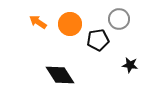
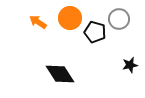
orange circle: moved 6 px up
black pentagon: moved 3 px left, 8 px up; rotated 25 degrees clockwise
black star: rotated 21 degrees counterclockwise
black diamond: moved 1 px up
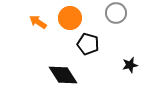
gray circle: moved 3 px left, 6 px up
black pentagon: moved 7 px left, 12 px down
black diamond: moved 3 px right, 1 px down
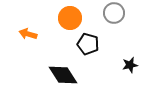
gray circle: moved 2 px left
orange arrow: moved 10 px left, 12 px down; rotated 18 degrees counterclockwise
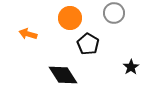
black pentagon: rotated 15 degrees clockwise
black star: moved 1 px right, 2 px down; rotated 21 degrees counterclockwise
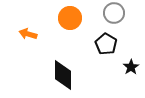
black pentagon: moved 18 px right
black diamond: rotated 32 degrees clockwise
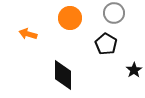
black star: moved 3 px right, 3 px down
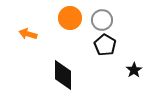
gray circle: moved 12 px left, 7 px down
black pentagon: moved 1 px left, 1 px down
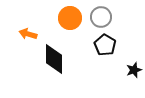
gray circle: moved 1 px left, 3 px up
black star: rotated 14 degrees clockwise
black diamond: moved 9 px left, 16 px up
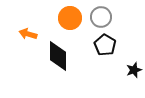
black diamond: moved 4 px right, 3 px up
